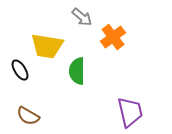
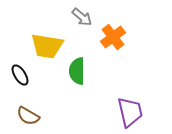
black ellipse: moved 5 px down
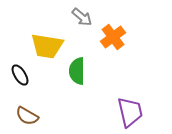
brown semicircle: moved 1 px left
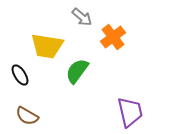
green semicircle: rotated 36 degrees clockwise
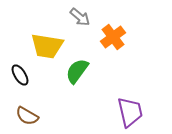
gray arrow: moved 2 px left
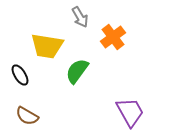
gray arrow: rotated 20 degrees clockwise
purple trapezoid: rotated 16 degrees counterclockwise
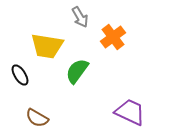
purple trapezoid: rotated 36 degrees counterclockwise
brown semicircle: moved 10 px right, 2 px down
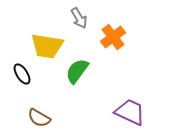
gray arrow: moved 1 px left, 1 px down
black ellipse: moved 2 px right, 1 px up
brown semicircle: moved 2 px right
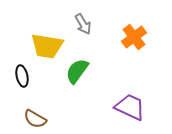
gray arrow: moved 4 px right, 6 px down
orange cross: moved 21 px right
black ellipse: moved 2 px down; rotated 20 degrees clockwise
purple trapezoid: moved 5 px up
brown semicircle: moved 4 px left, 1 px down
